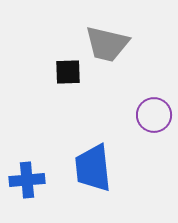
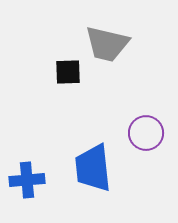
purple circle: moved 8 px left, 18 px down
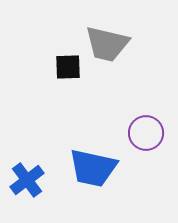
black square: moved 5 px up
blue trapezoid: rotated 72 degrees counterclockwise
blue cross: rotated 32 degrees counterclockwise
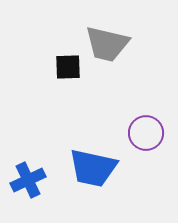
blue cross: moved 1 px right; rotated 12 degrees clockwise
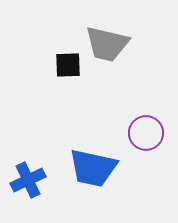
black square: moved 2 px up
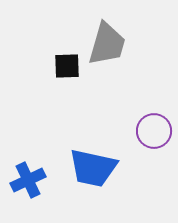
gray trapezoid: rotated 87 degrees counterclockwise
black square: moved 1 px left, 1 px down
purple circle: moved 8 px right, 2 px up
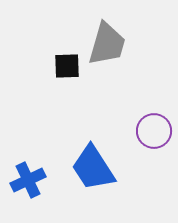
blue trapezoid: rotated 45 degrees clockwise
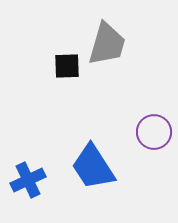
purple circle: moved 1 px down
blue trapezoid: moved 1 px up
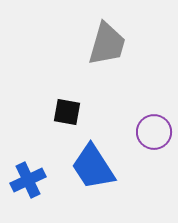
black square: moved 46 px down; rotated 12 degrees clockwise
